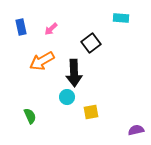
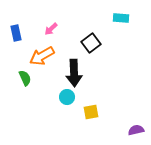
blue rectangle: moved 5 px left, 6 px down
orange arrow: moved 5 px up
green semicircle: moved 5 px left, 38 px up
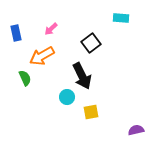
black arrow: moved 8 px right, 3 px down; rotated 24 degrees counterclockwise
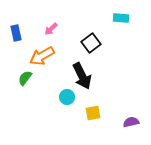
green semicircle: rotated 119 degrees counterclockwise
yellow square: moved 2 px right, 1 px down
purple semicircle: moved 5 px left, 8 px up
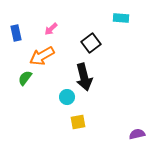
black arrow: moved 2 px right, 1 px down; rotated 12 degrees clockwise
yellow square: moved 15 px left, 9 px down
purple semicircle: moved 6 px right, 12 px down
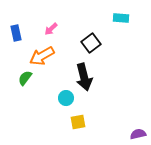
cyan circle: moved 1 px left, 1 px down
purple semicircle: moved 1 px right
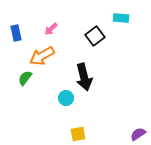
black square: moved 4 px right, 7 px up
yellow square: moved 12 px down
purple semicircle: rotated 21 degrees counterclockwise
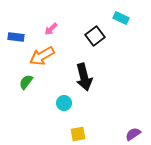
cyan rectangle: rotated 21 degrees clockwise
blue rectangle: moved 4 px down; rotated 70 degrees counterclockwise
green semicircle: moved 1 px right, 4 px down
cyan circle: moved 2 px left, 5 px down
purple semicircle: moved 5 px left
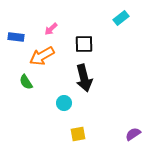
cyan rectangle: rotated 63 degrees counterclockwise
black square: moved 11 px left, 8 px down; rotated 36 degrees clockwise
black arrow: moved 1 px down
green semicircle: rotated 70 degrees counterclockwise
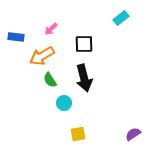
green semicircle: moved 24 px right, 2 px up
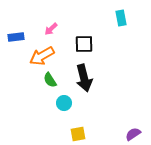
cyan rectangle: rotated 63 degrees counterclockwise
blue rectangle: rotated 14 degrees counterclockwise
